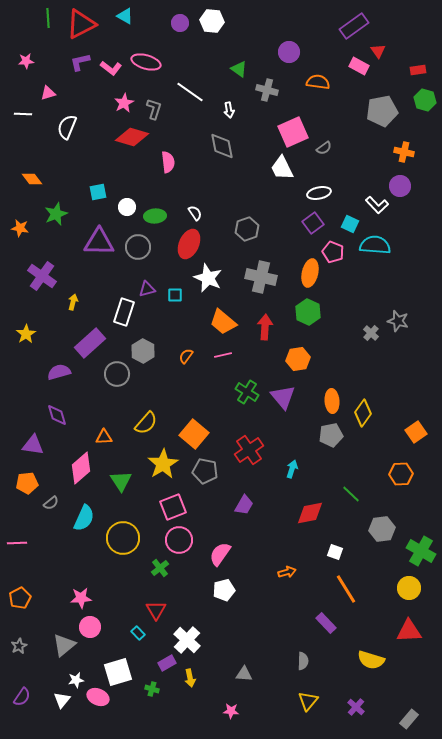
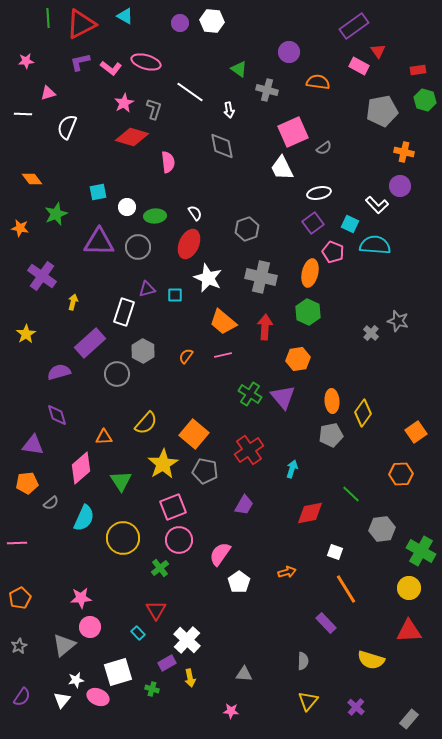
green cross at (247, 392): moved 3 px right, 2 px down
white pentagon at (224, 590): moved 15 px right, 8 px up; rotated 20 degrees counterclockwise
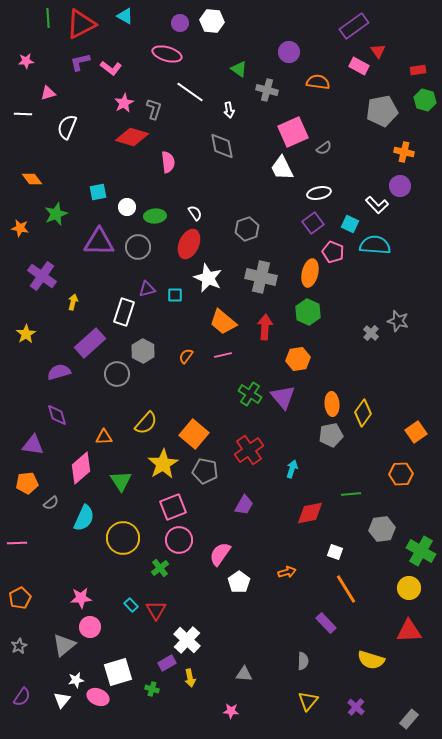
pink ellipse at (146, 62): moved 21 px right, 8 px up
orange ellipse at (332, 401): moved 3 px down
green line at (351, 494): rotated 48 degrees counterclockwise
cyan rectangle at (138, 633): moved 7 px left, 28 px up
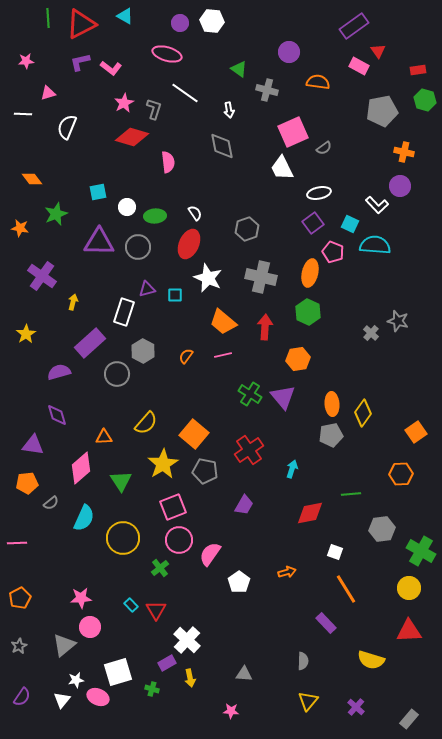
white line at (190, 92): moved 5 px left, 1 px down
pink semicircle at (220, 554): moved 10 px left
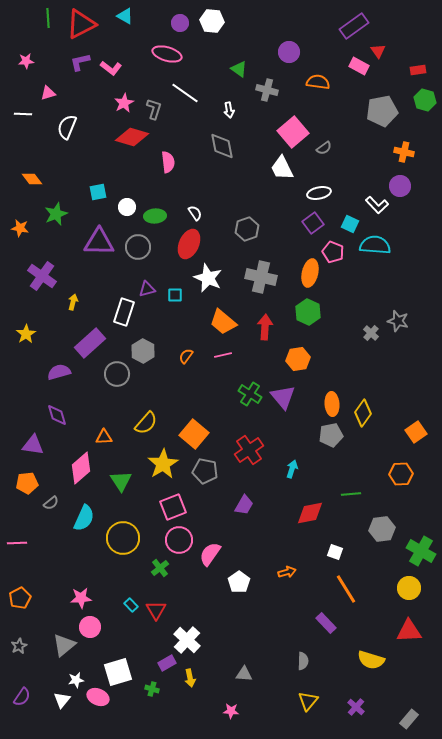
pink square at (293, 132): rotated 16 degrees counterclockwise
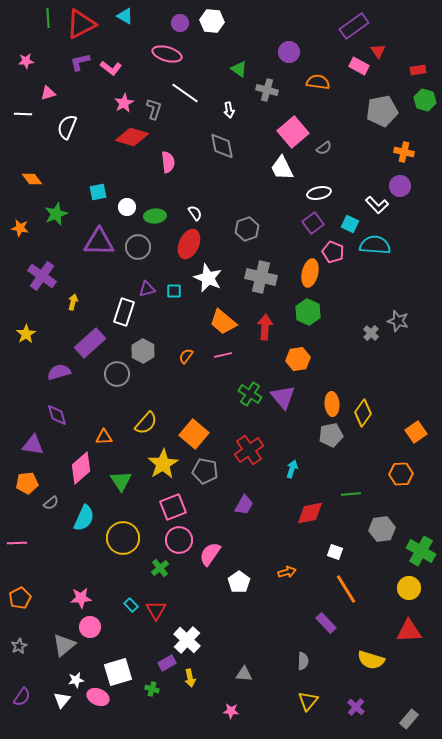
cyan square at (175, 295): moved 1 px left, 4 px up
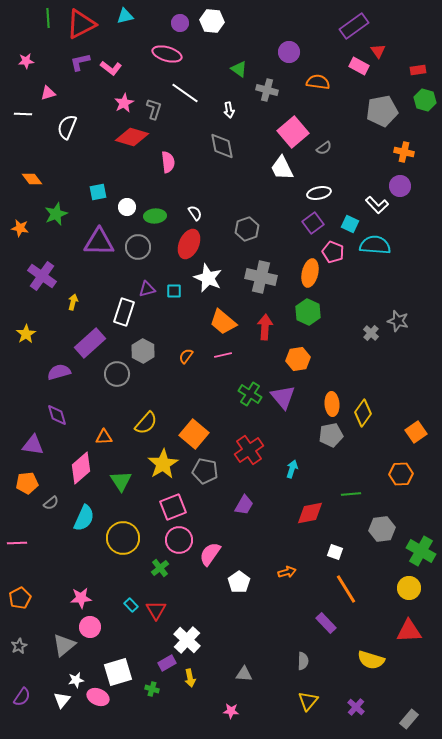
cyan triangle at (125, 16): rotated 42 degrees counterclockwise
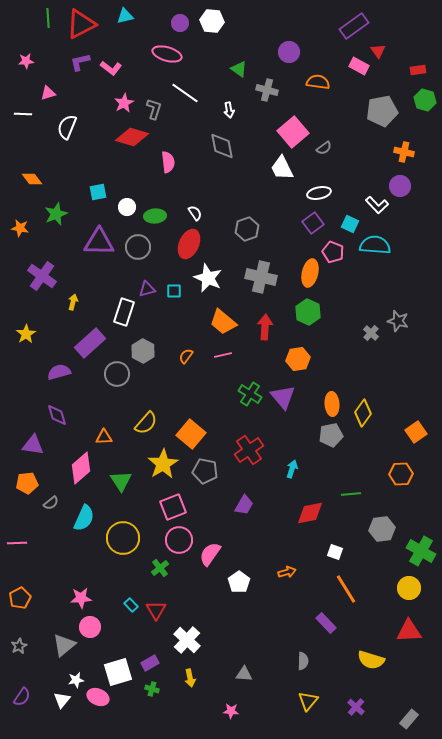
orange square at (194, 434): moved 3 px left
purple rectangle at (167, 663): moved 17 px left
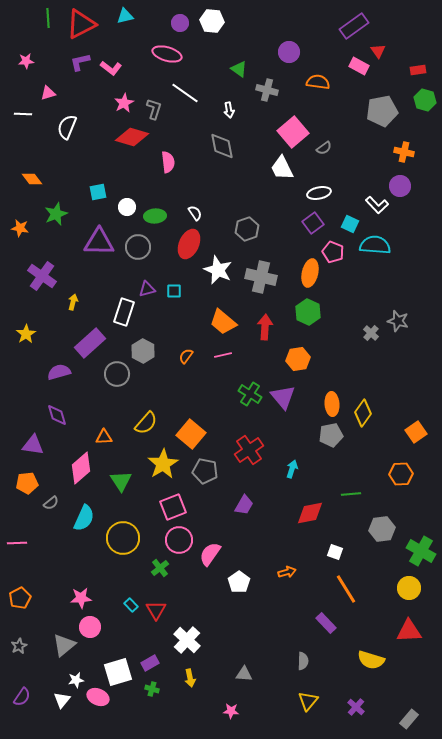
white star at (208, 278): moved 10 px right, 8 px up
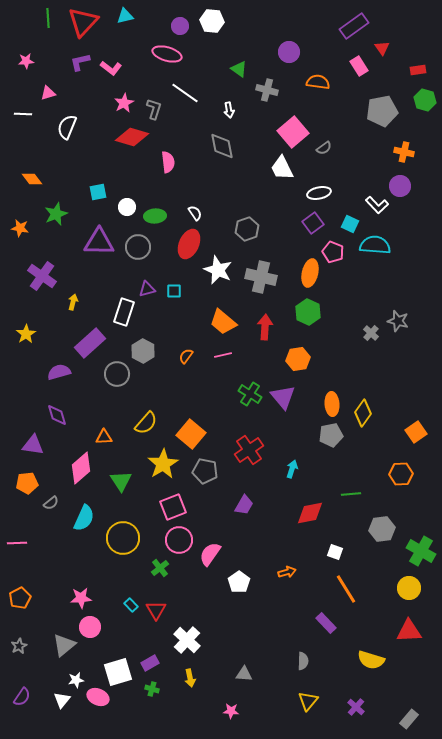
purple circle at (180, 23): moved 3 px down
red triangle at (81, 24): moved 2 px right, 2 px up; rotated 20 degrees counterclockwise
red triangle at (378, 51): moved 4 px right, 3 px up
pink rectangle at (359, 66): rotated 30 degrees clockwise
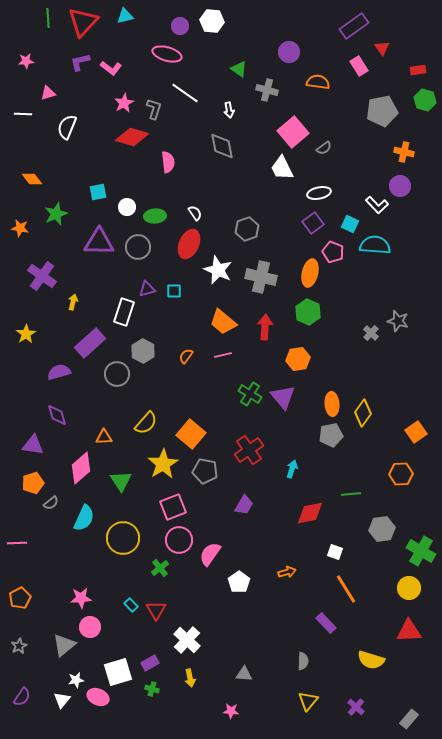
orange pentagon at (27, 483): moved 6 px right; rotated 10 degrees counterclockwise
